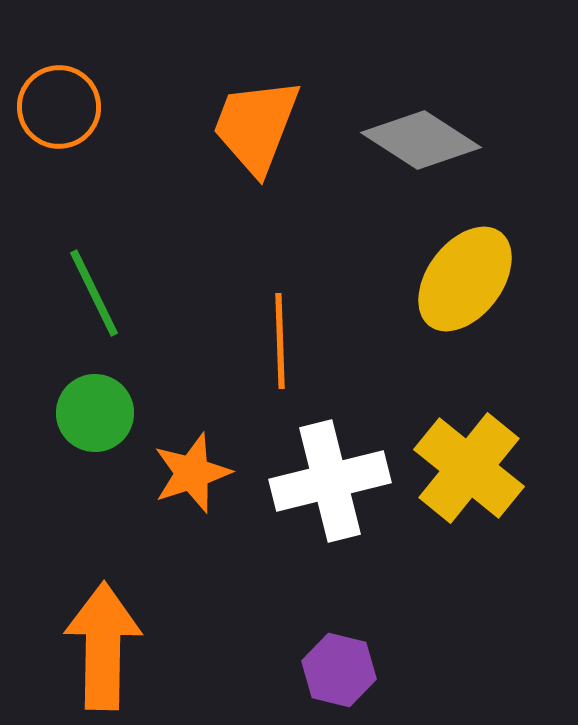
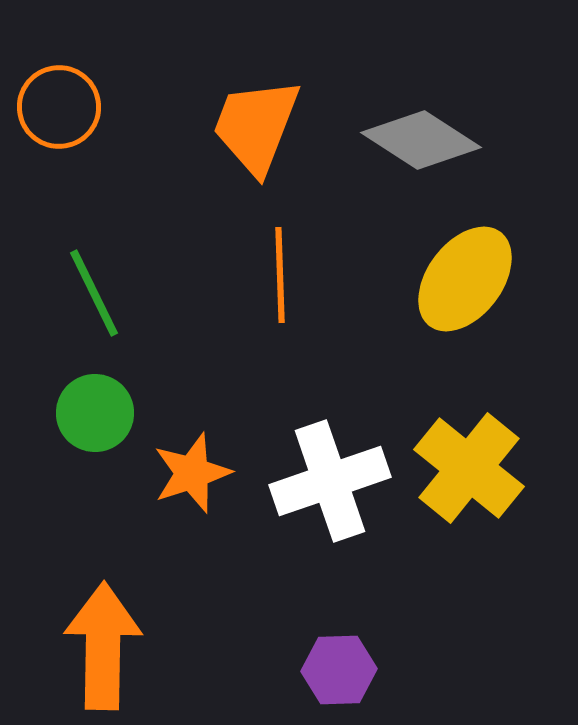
orange line: moved 66 px up
white cross: rotated 5 degrees counterclockwise
purple hexagon: rotated 16 degrees counterclockwise
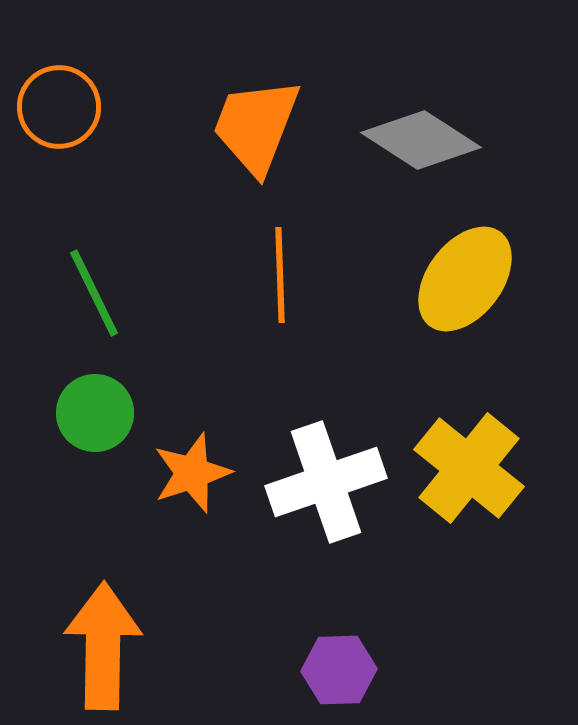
white cross: moved 4 px left, 1 px down
